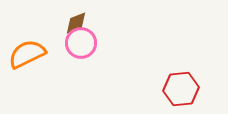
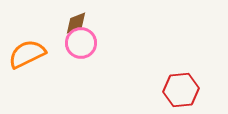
red hexagon: moved 1 px down
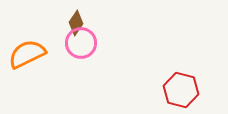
brown diamond: rotated 35 degrees counterclockwise
red hexagon: rotated 20 degrees clockwise
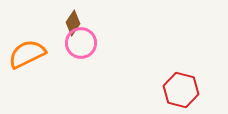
brown diamond: moved 3 px left
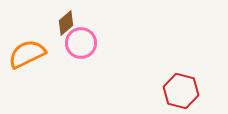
brown diamond: moved 7 px left; rotated 15 degrees clockwise
red hexagon: moved 1 px down
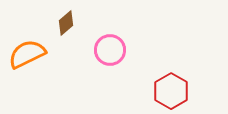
pink circle: moved 29 px right, 7 px down
red hexagon: moved 10 px left; rotated 16 degrees clockwise
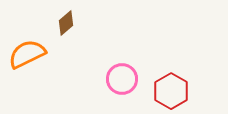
pink circle: moved 12 px right, 29 px down
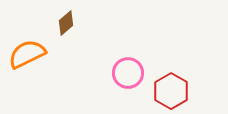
pink circle: moved 6 px right, 6 px up
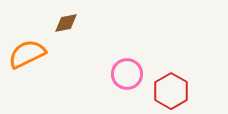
brown diamond: rotated 30 degrees clockwise
pink circle: moved 1 px left, 1 px down
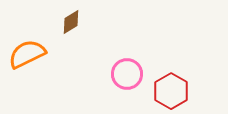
brown diamond: moved 5 px right, 1 px up; rotated 20 degrees counterclockwise
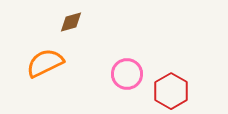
brown diamond: rotated 15 degrees clockwise
orange semicircle: moved 18 px right, 9 px down
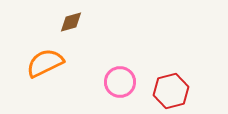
pink circle: moved 7 px left, 8 px down
red hexagon: rotated 16 degrees clockwise
